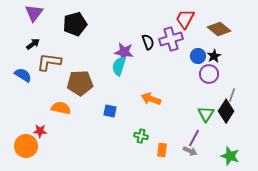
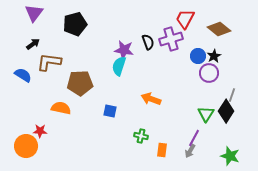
purple star: moved 2 px up
purple circle: moved 1 px up
gray arrow: rotated 96 degrees clockwise
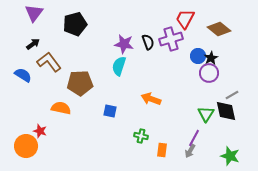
purple star: moved 6 px up
black star: moved 3 px left, 2 px down
brown L-shape: rotated 45 degrees clockwise
gray line: rotated 40 degrees clockwise
black diamond: rotated 45 degrees counterclockwise
red star: rotated 16 degrees clockwise
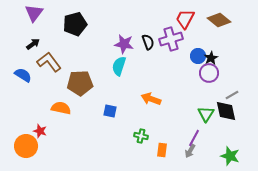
brown diamond: moved 9 px up
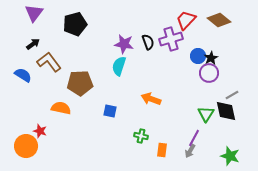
red trapezoid: moved 1 px right, 1 px down; rotated 15 degrees clockwise
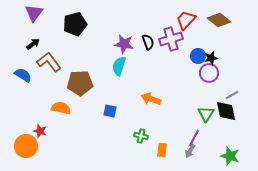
black star: rotated 16 degrees clockwise
